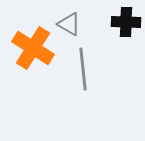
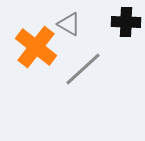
orange cross: moved 3 px right, 1 px up; rotated 6 degrees clockwise
gray line: rotated 54 degrees clockwise
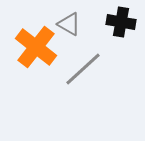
black cross: moved 5 px left; rotated 8 degrees clockwise
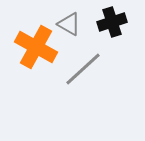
black cross: moved 9 px left; rotated 28 degrees counterclockwise
orange cross: rotated 9 degrees counterclockwise
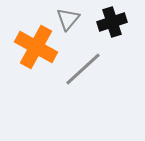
gray triangle: moved 1 px left, 5 px up; rotated 40 degrees clockwise
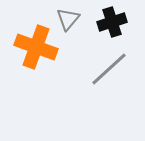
orange cross: rotated 9 degrees counterclockwise
gray line: moved 26 px right
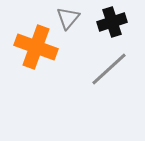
gray triangle: moved 1 px up
